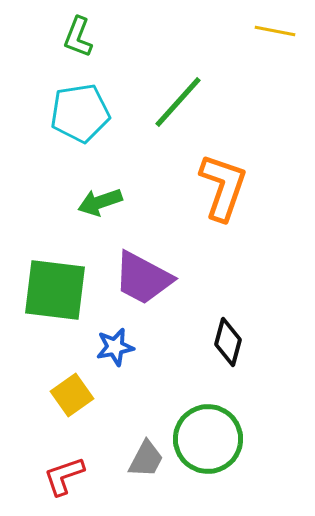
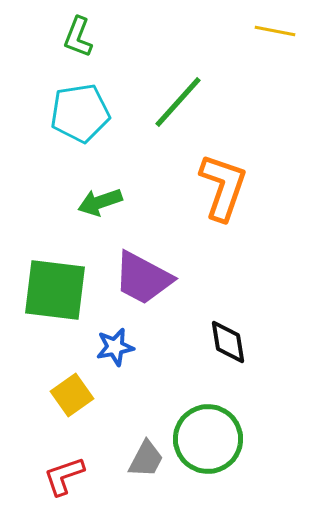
black diamond: rotated 24 degrees counterclockwise
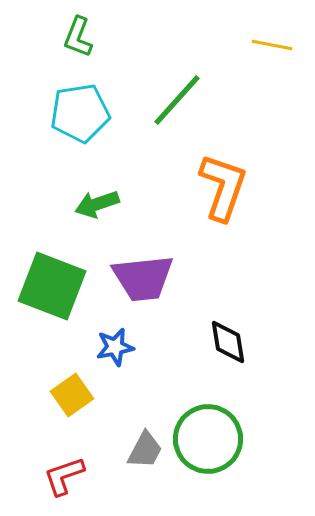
yellow line: moved 3 px left, 14 px down
green line: moved 1 px left, 2 px up
green arrow: moved 3 px left, 2 px down
purple trapezoid: rotated 34 degrees counterclockwise
green square: moved 3 px left, 4 px up; rotated 14 degrees clockwise
gray trapezoid: moved 1 px left, 9 px up
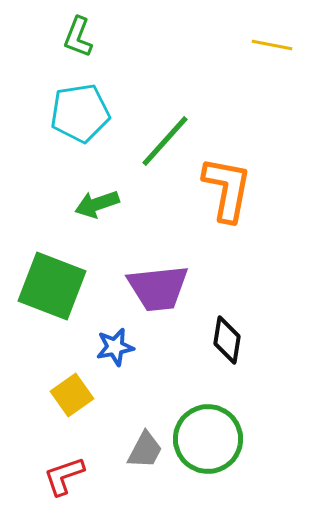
green line: moved 12 px left, 41 px down
orange L-shape: moved 4 px right, 2 px down; rotated 8 degrees counterclockwise
purple trapezoid: moved 15 px right, 10 px down
black diamond: moved 1 px left, 2 px up; rotated 18 degrees clockwise
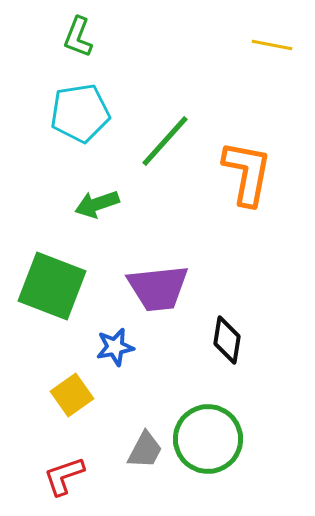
orange L-shape: moved 20 px right, 16 px up
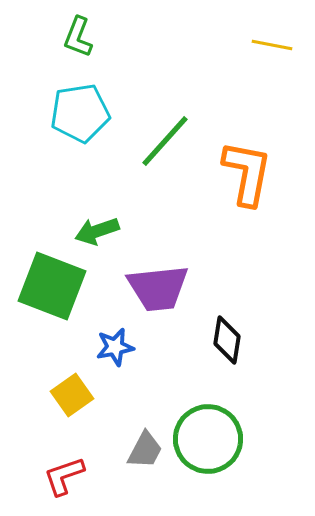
green arrow: moved 27 px down
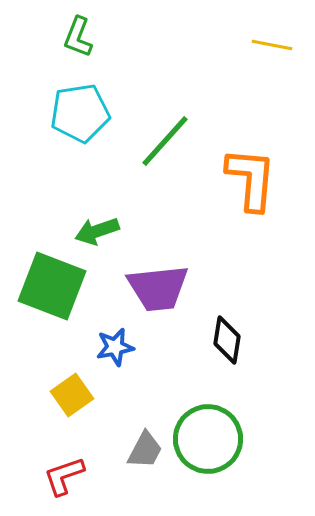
orange L-shape: moved 4 px right, 6 px down; rotated 6 degrees counterclockwise
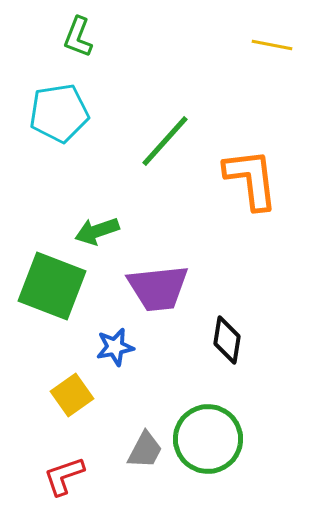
cyan pentagon: moved 21 px left
orange L-shape: rotated 12 degrees counterclockwise
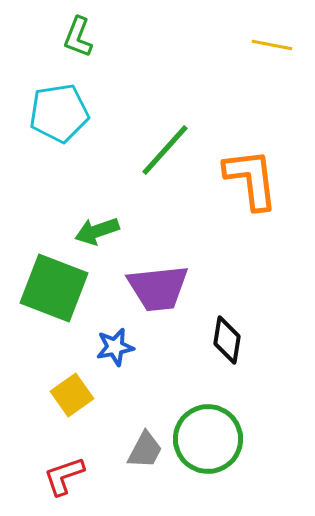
green line: moved 9 px down
green square: moved 2 px right, 2 px down
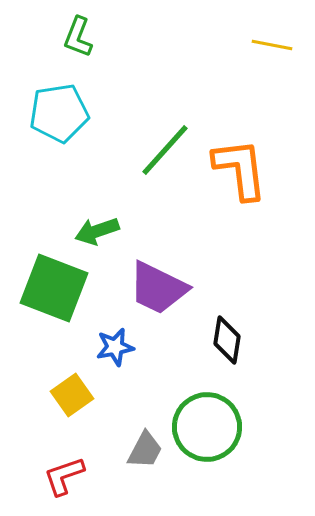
orange L-shape: moved 11 px left, 10 px up
purple trapezoid: rotated 32 degrees clockwise
green circle: moved 1 px left, 12 px up
